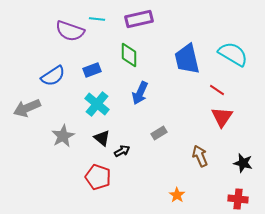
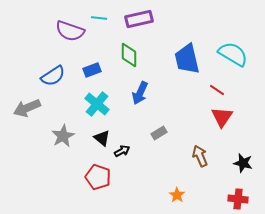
cyan line: moved 2 px right, 1 px up
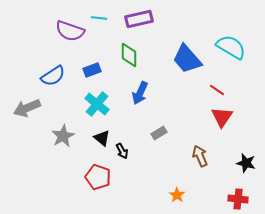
cyan semicircle: moved 2 px left, 7 px up
blue trapezoid: rotated 28 degrees counterclockwise
black arrow: rotated 91 degrees clockwise
black star: moved 3 px right
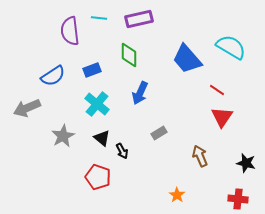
purple semicircle: rotated 64 degrees clockwise
